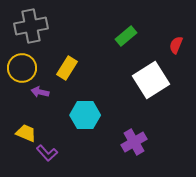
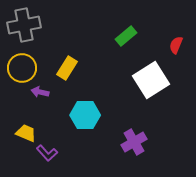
gray cross: moved 7 px left, 1 px up
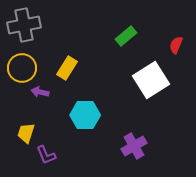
yellow trapezoid: rotated 95 degrees counterclockwise
purple cross: moved 4 px down
purple L-shape: moved 1 px left, 2 px down; rotated 20 degrees clockwise
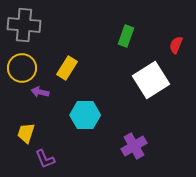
gray cross: rotated 16 degrees clockwise
green rectangle: rotated 30 degrees counterclockwise
purple L-shape: moved 1 px left, 4 px down
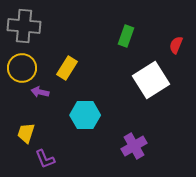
gray cross: moved 1 px down
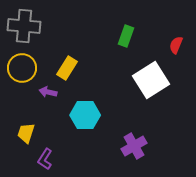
purple arrow: moved 8 px right
purple L-shape: rotated 55 degrees clockwise
